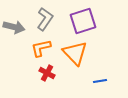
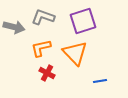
gray L-shape: moved 2 px left, 2 px up; rotated 105 degrees counterclockwise
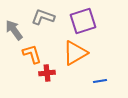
gray arrow: moved 3 px down; rotated 140 degrees counterclockwise
orange L-shape: moved 9 px left, 6 px down; rotated 85 degrees clockwise
orange triangle: rotated 44 degrees clockwise
red cross: rotated 35 degrees counterclockwise
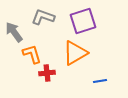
gray arrow: moved 2 px down
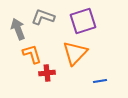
gray arrow: moved 4 px right, 3 px up; rotated 15 degrees clockwise
orange triangle: rotated 16 degrees counterclockwise
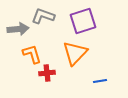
gray L-shape: moved 1 px up
gray arrow: rotated 105 degrees clockwise
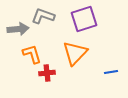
purple square: moved 1 px right, 2 px up
blue line: moved 11 px right, 9 px up
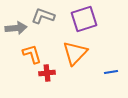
gray arrow: moved 2 px left, 1 px up
